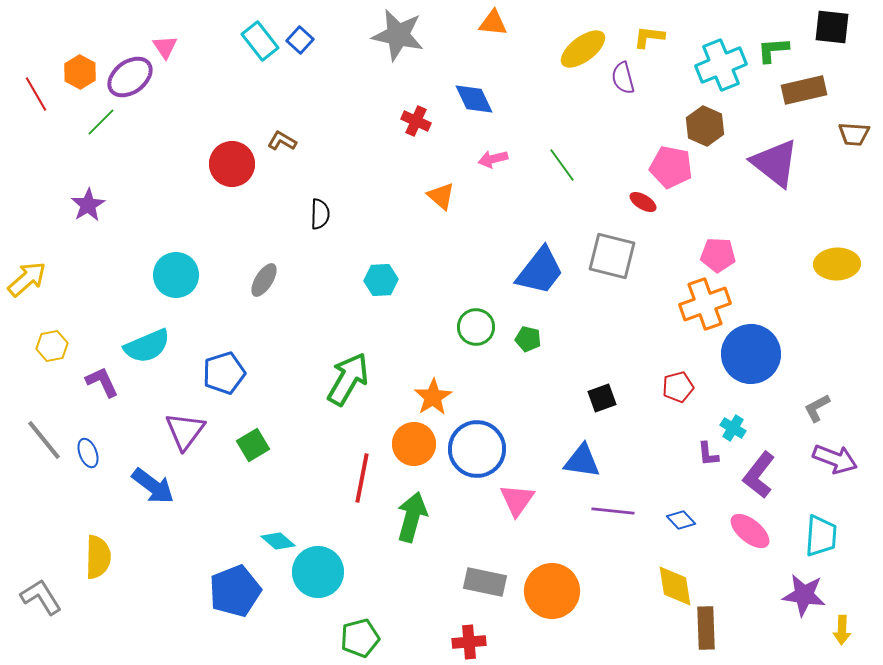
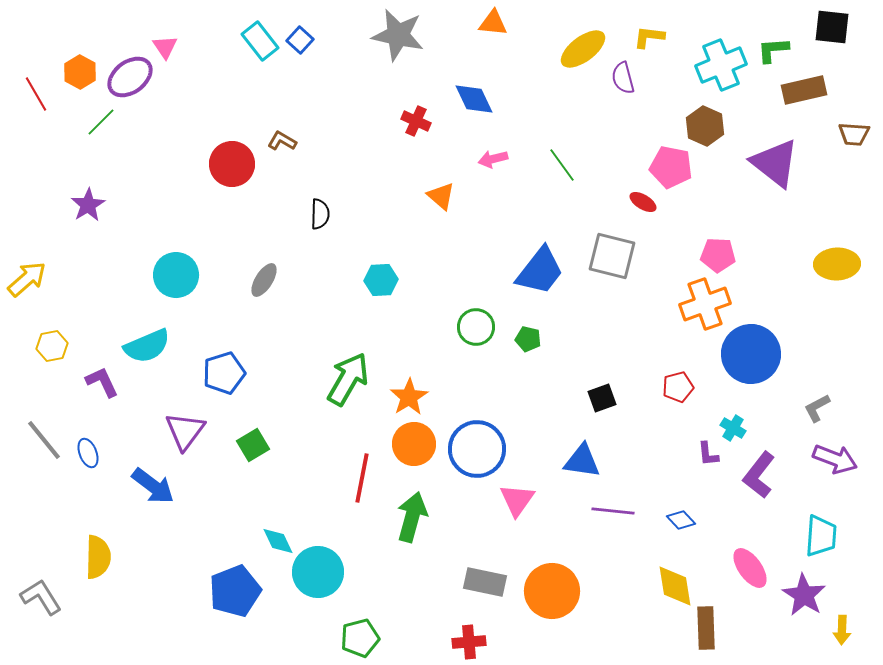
orange star at (433, 397): moved 24 px left
pink ellipse at (750, 531): moved 37 px down; rotated 15 degrees clockwise
cyan diamond at (278, 541): rotated 24 degrees clockwise
purple star at (804, 595): rotated 24 degrees clockwise
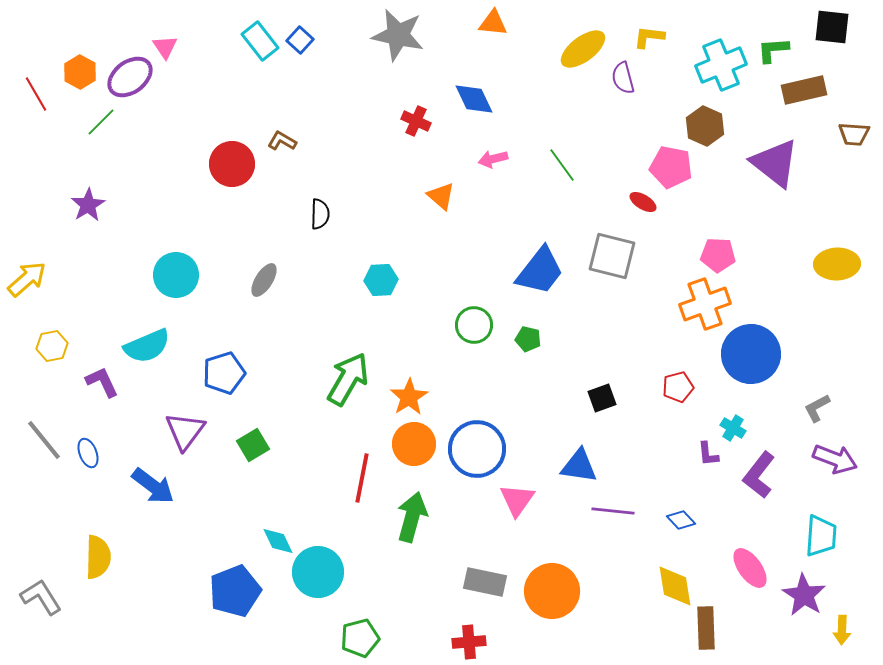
green circle at (476, 327): moved 2 px left, 2 px up
blue triangle at (582, 461): moved 3 px left, 5 px down
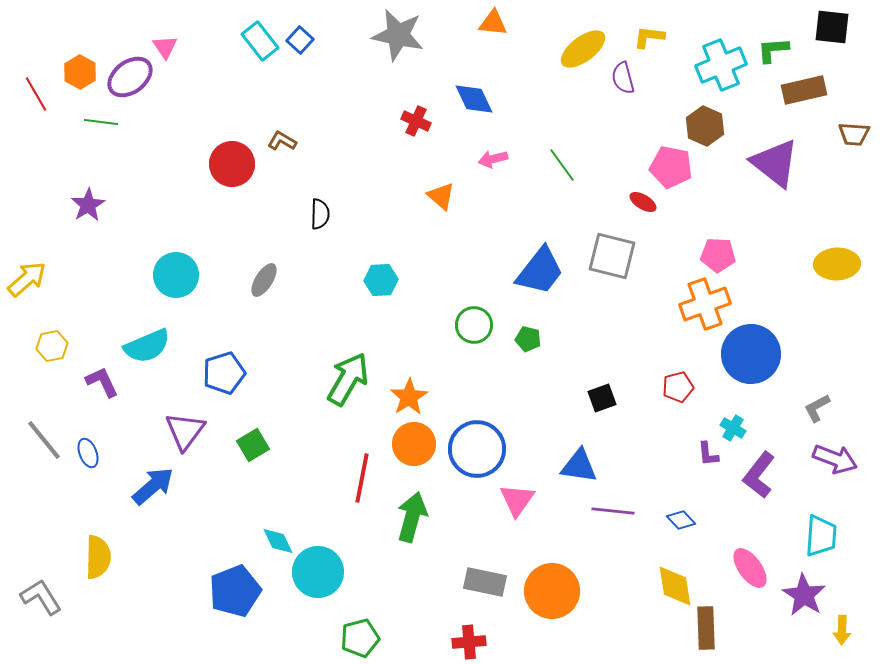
green line at (101, 122): rotated 52 degrees clockwise
blue arrow at (153, 486): rotated 78 degrees counterclockwise
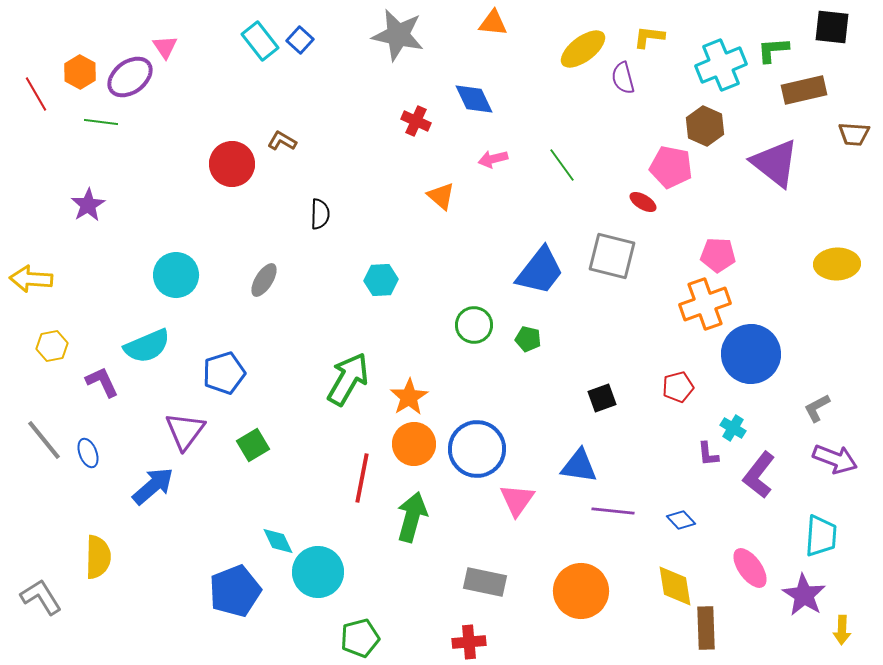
yellow arrow at (27, 279): moved 4 px right; rotated 135 degrees counterclockwise
orange circle at (552, 591): moved 29 px right
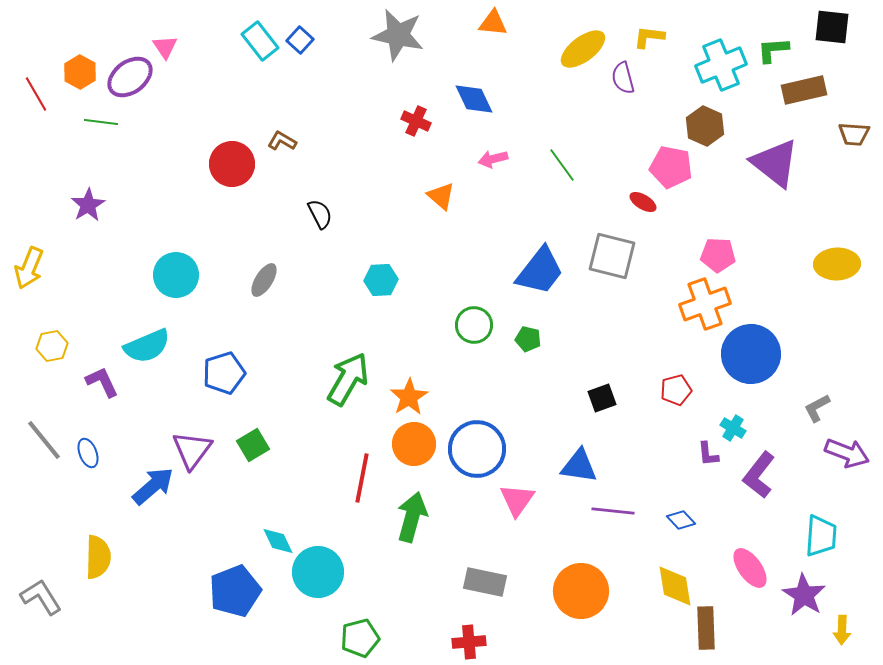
black semicircle at (320, 214): rotated 28 degrees counterclockwise
yellow arrow at (31, 279): moved 2 px left, 11 px up; rotated 72 degrees counterclockwise
red pentagon at (678, 387): moved 2 px left, 3 px down
purple triangle at (185, 431): moved 7 px right, 19 px down
purple arrow at (835, 459): moved 12 px right, 6 px up
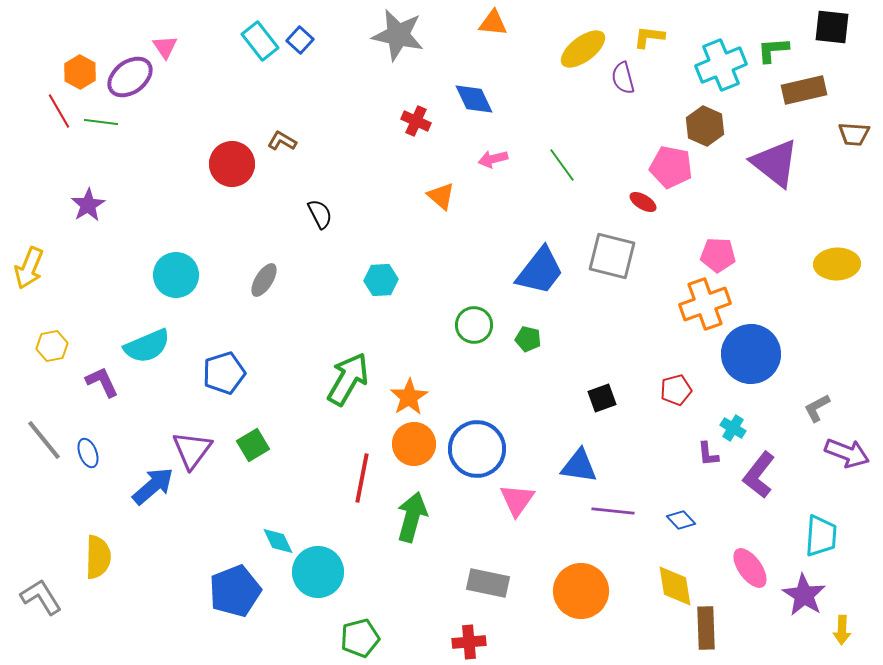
red line at (36, 94): moved 23 px right, 17 px down
gray rectangle at (485, 582): moved 3 px right, 1 px down
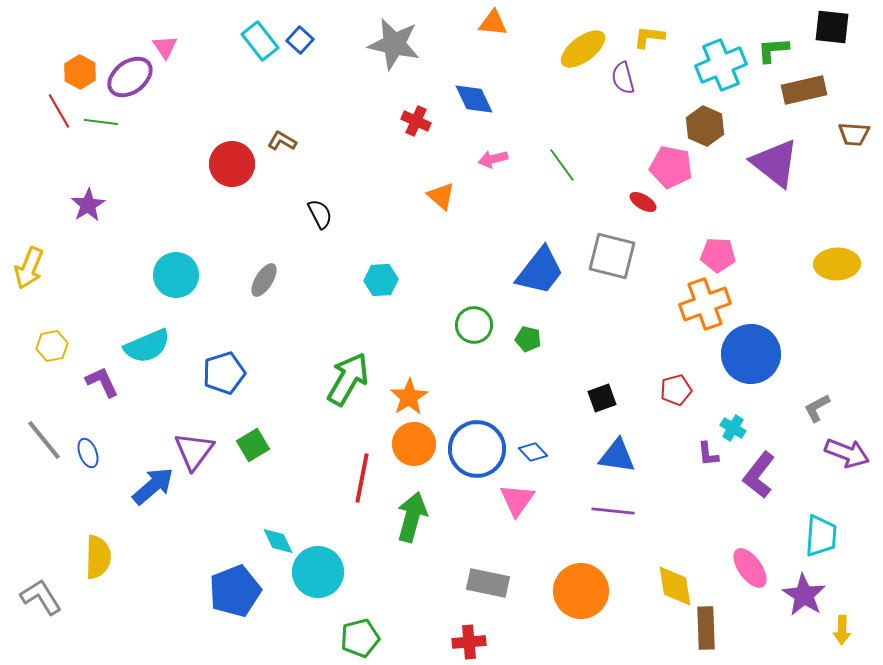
gray star at (398, 35): moved 4 px left, 9 px down
purple triangle at (192, 450): moved 2 px right, 1 px down
blue triangle at (579, 466): moved 38 px right, 10 px up
blue diamond at (681, 520): moved 148 px left, 68 px up
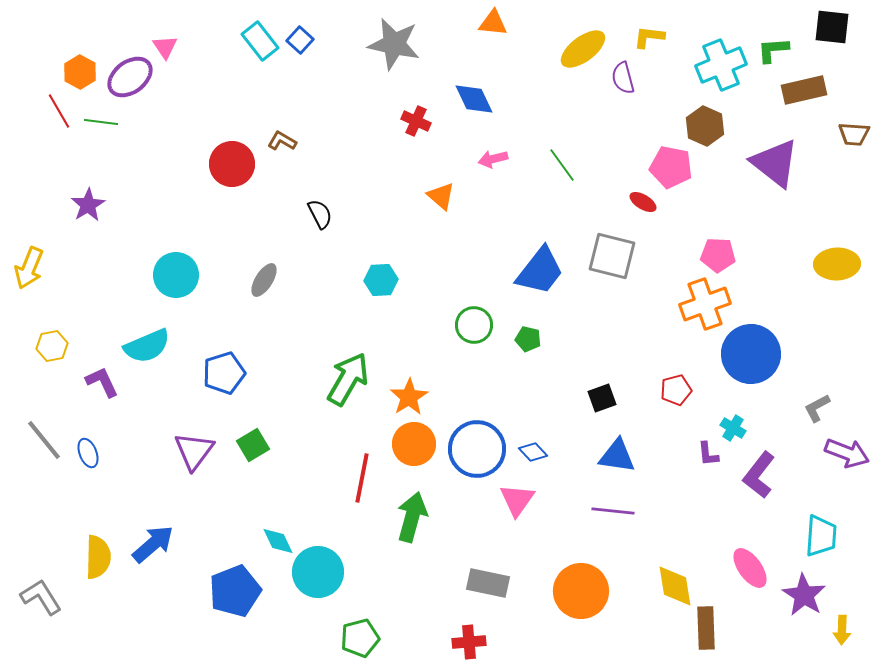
blue arrow at (153, 486): moved 58 px down
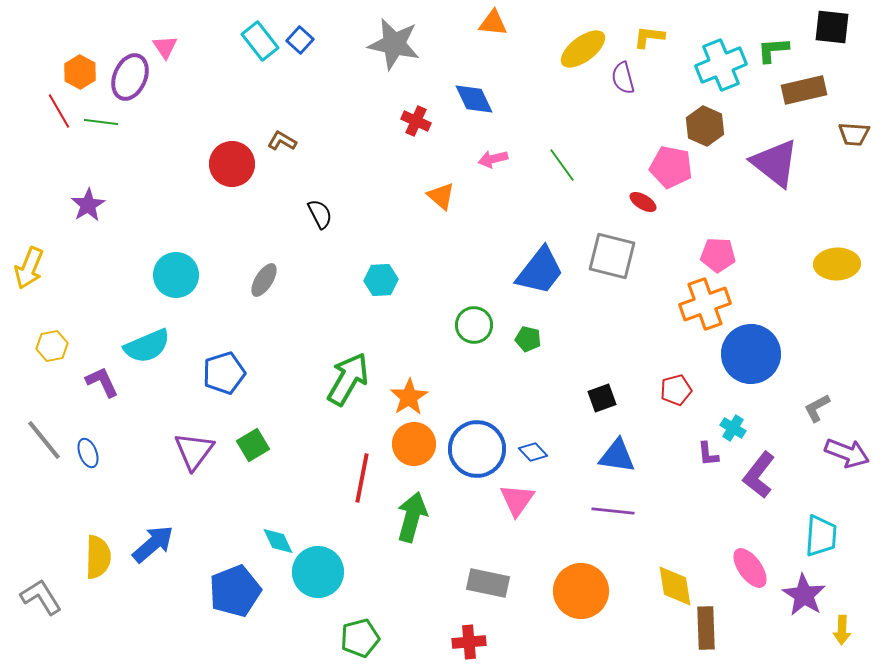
purple ellipse at (130, 77): rotated 30 degrees counterclockwise
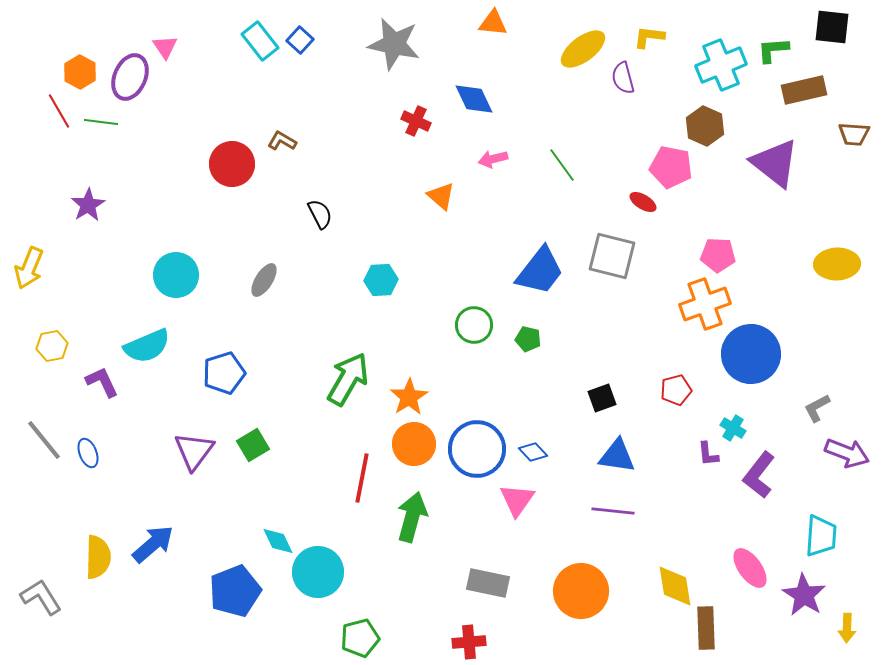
yellow arrow at (842, 630): moved 5 px right, 2 px up
